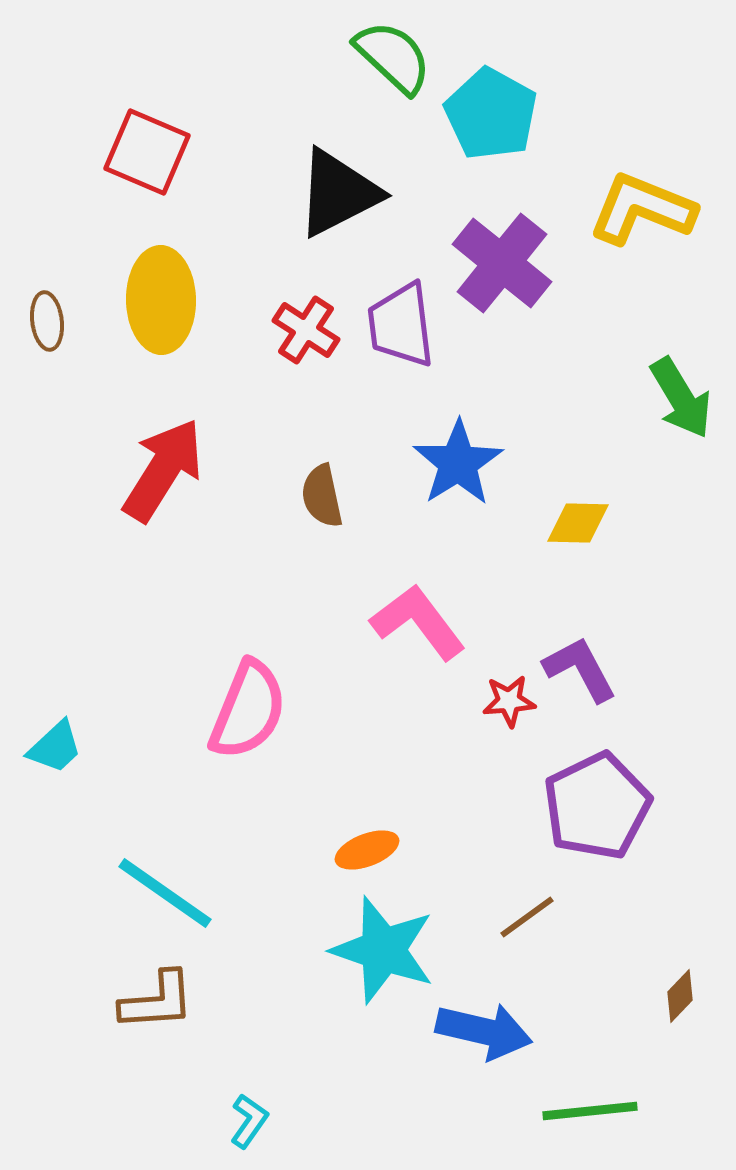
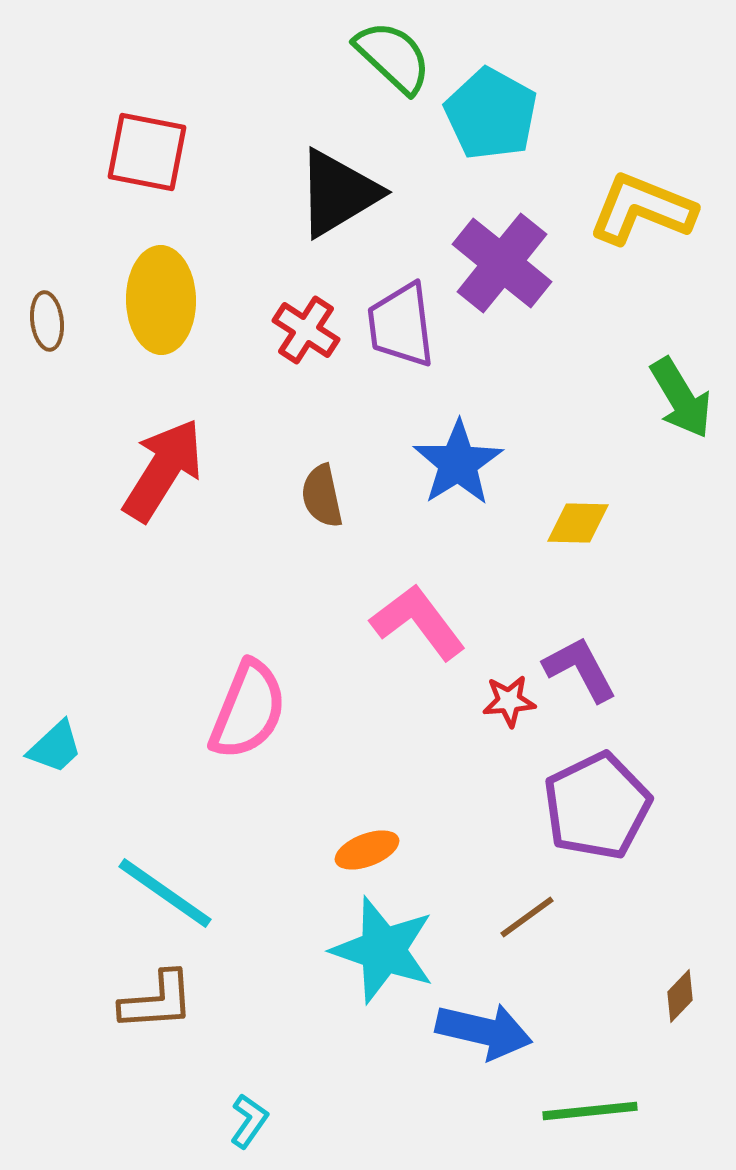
red square: rotated 12 degrees counterclockwise
black triangle: rotated 4 degrees counterclockwise
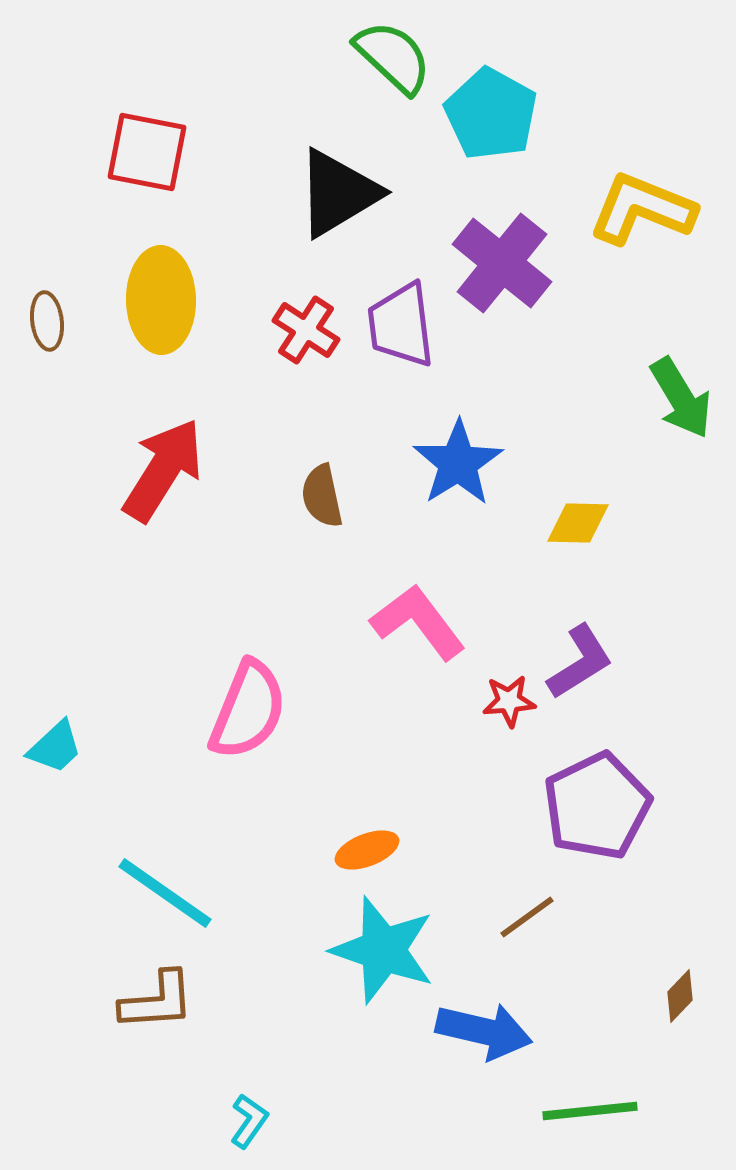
purple L-shape: moved 7 px up; rotated 86 degrees clockwise
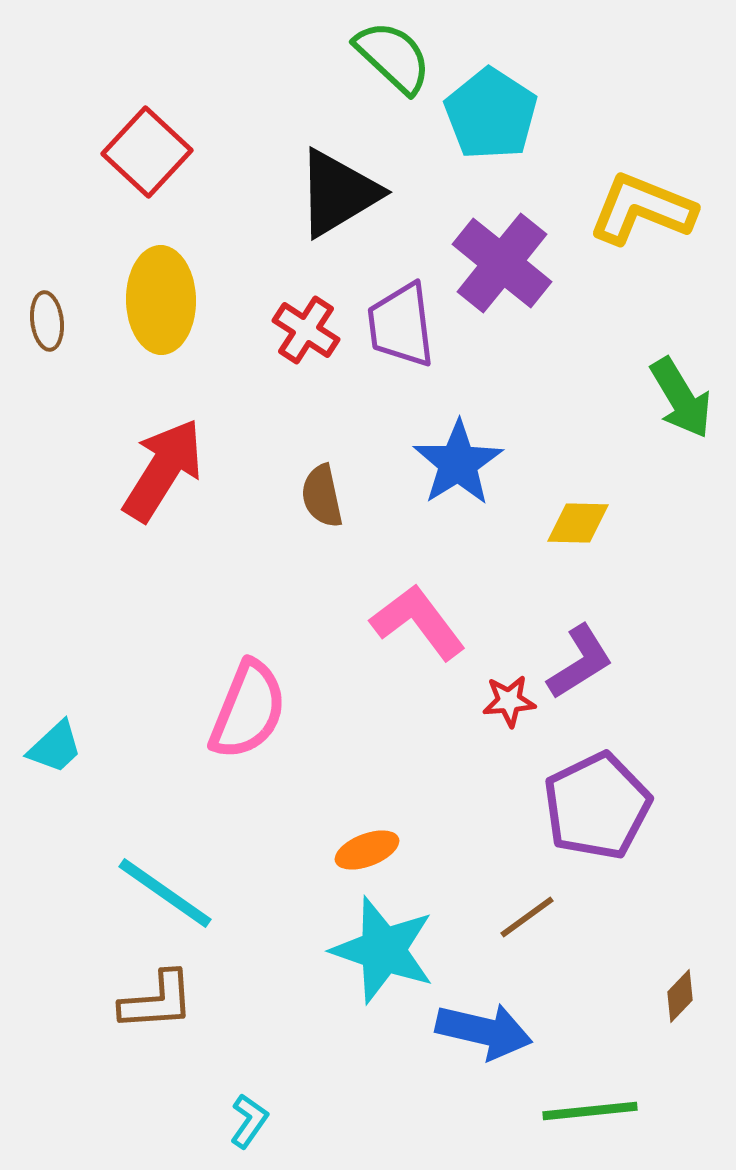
cyan pentagon: rotated 4 degrees clockwise
red square: rotated 32 degrees clockwise
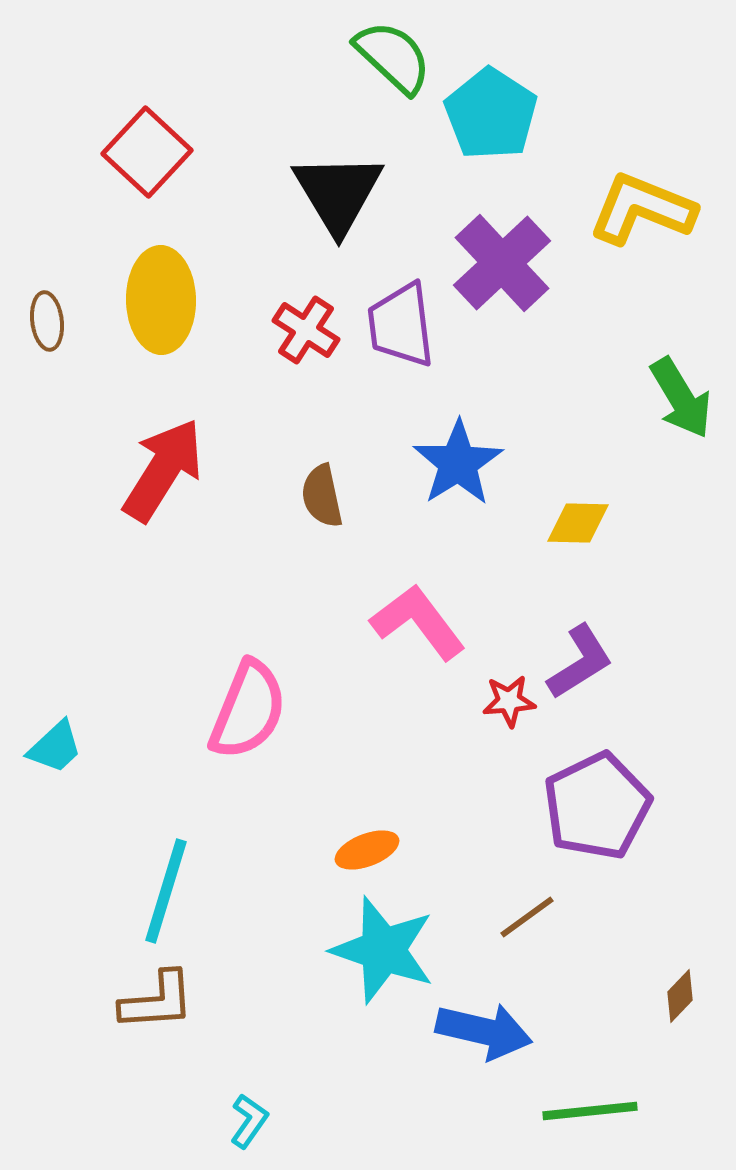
black triangle: rotated 30 degrees counterclockwise
purple cross: rotated 8 degrees clockwise
cyan line: moved 1 px right, 2 px up; rotated 72 degrees clockwise
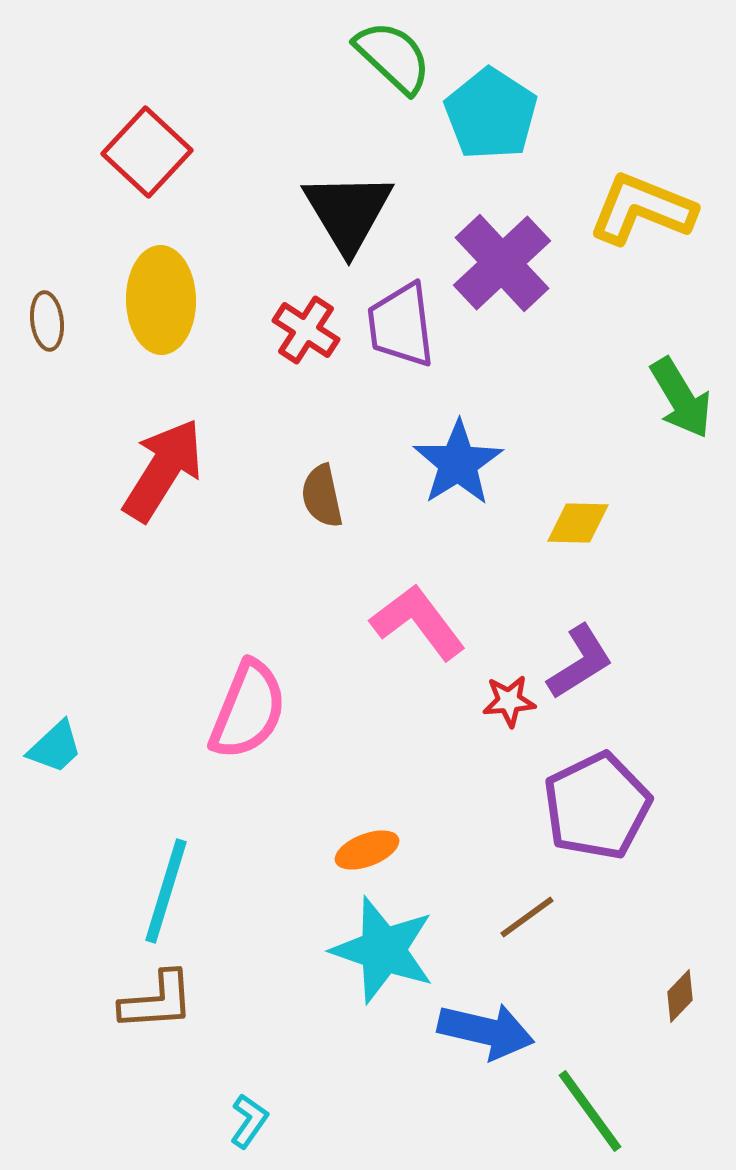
black triangle: moved 10 px right, 19 px down
blue arrow: moved 2 px right
green line: rotated 60 degrees clockwise
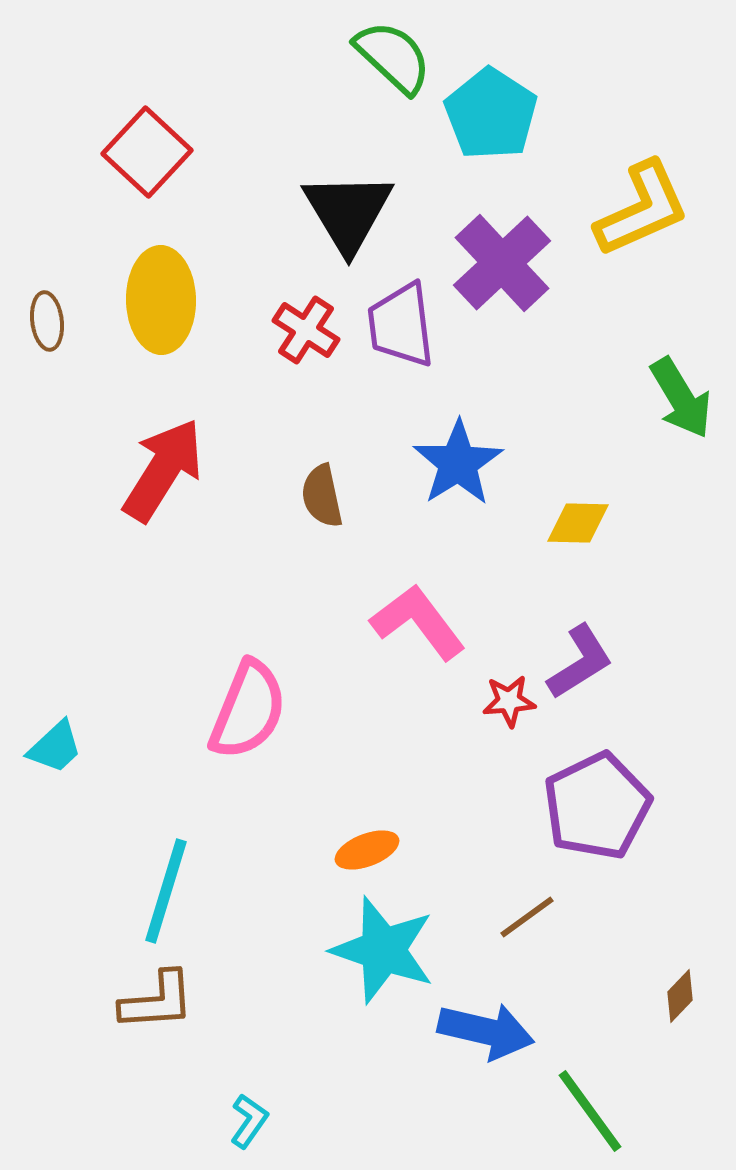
yellow L-shape: rotated 134 degrees clockwise
